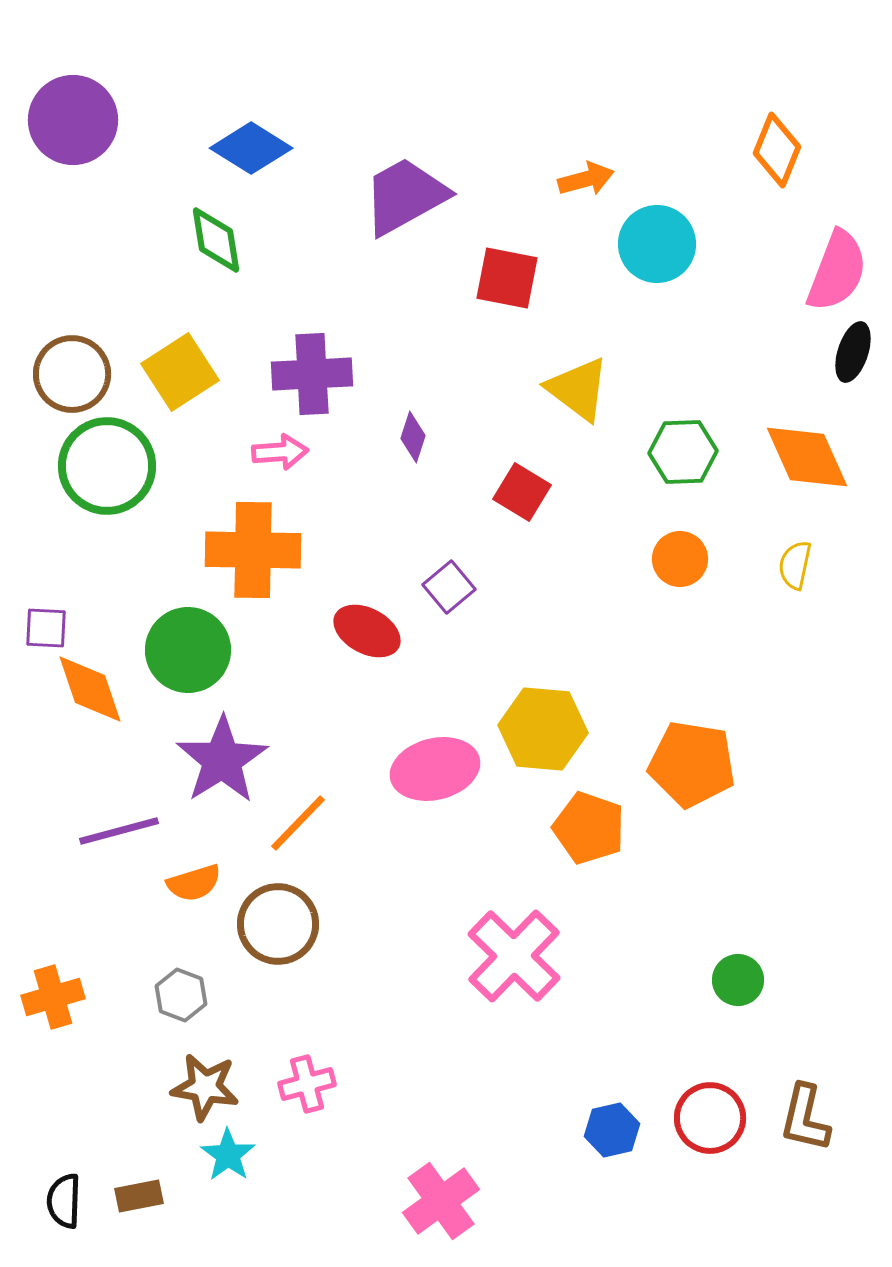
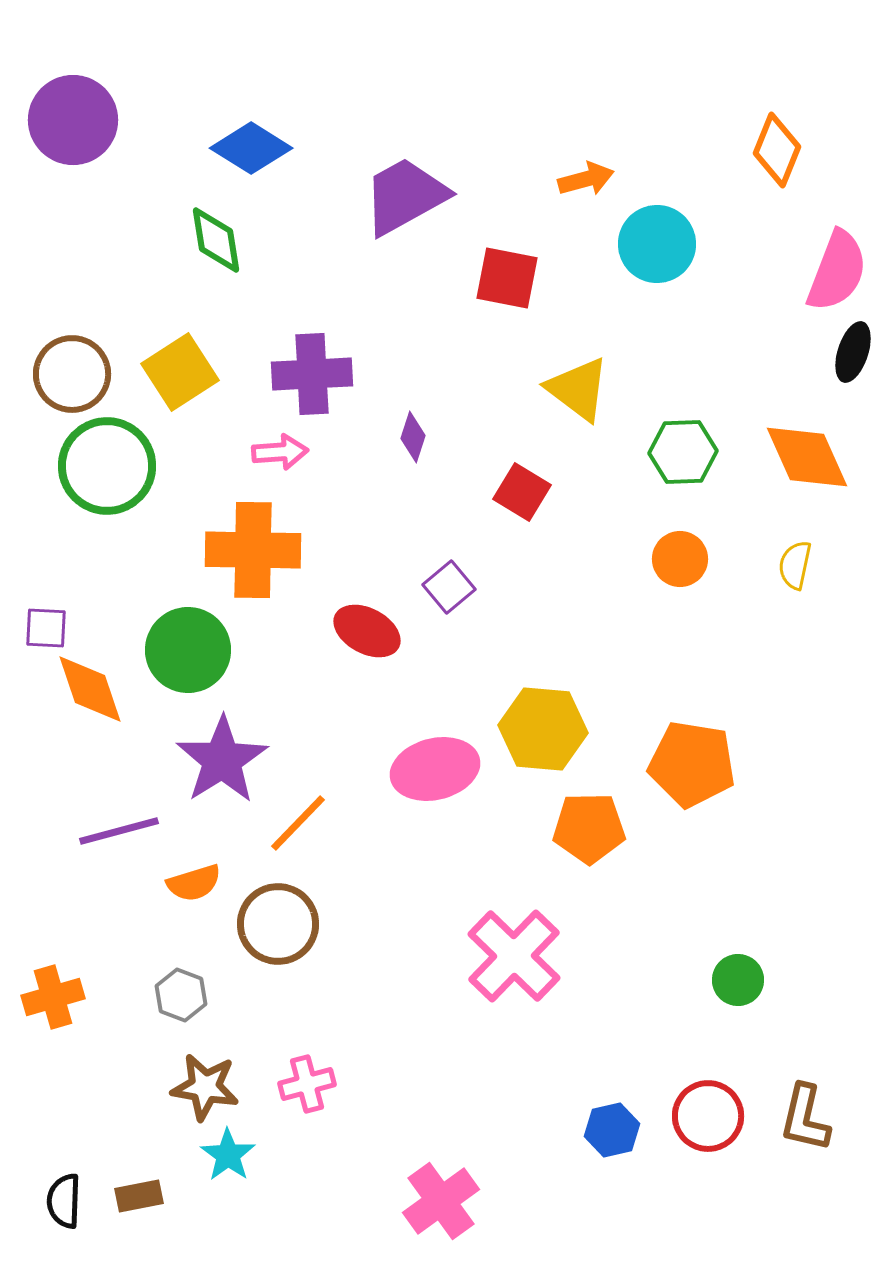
orange pentagon at (589, 828): rotated 20 degrees counterclockwise
red circle at (710, 1118): moved 2 px left, 2 px up
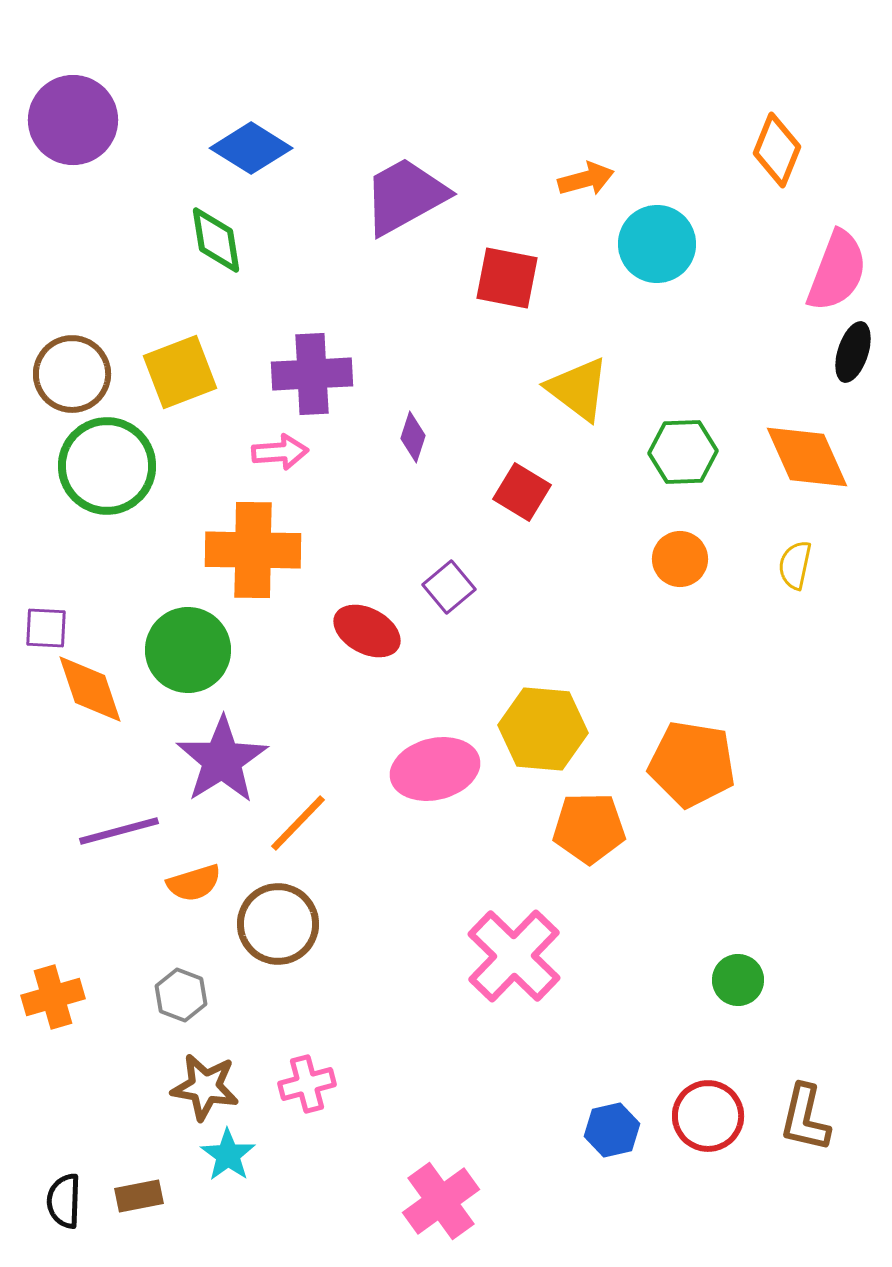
yellow square at (180, 372): rotated 12 degrees clockwise
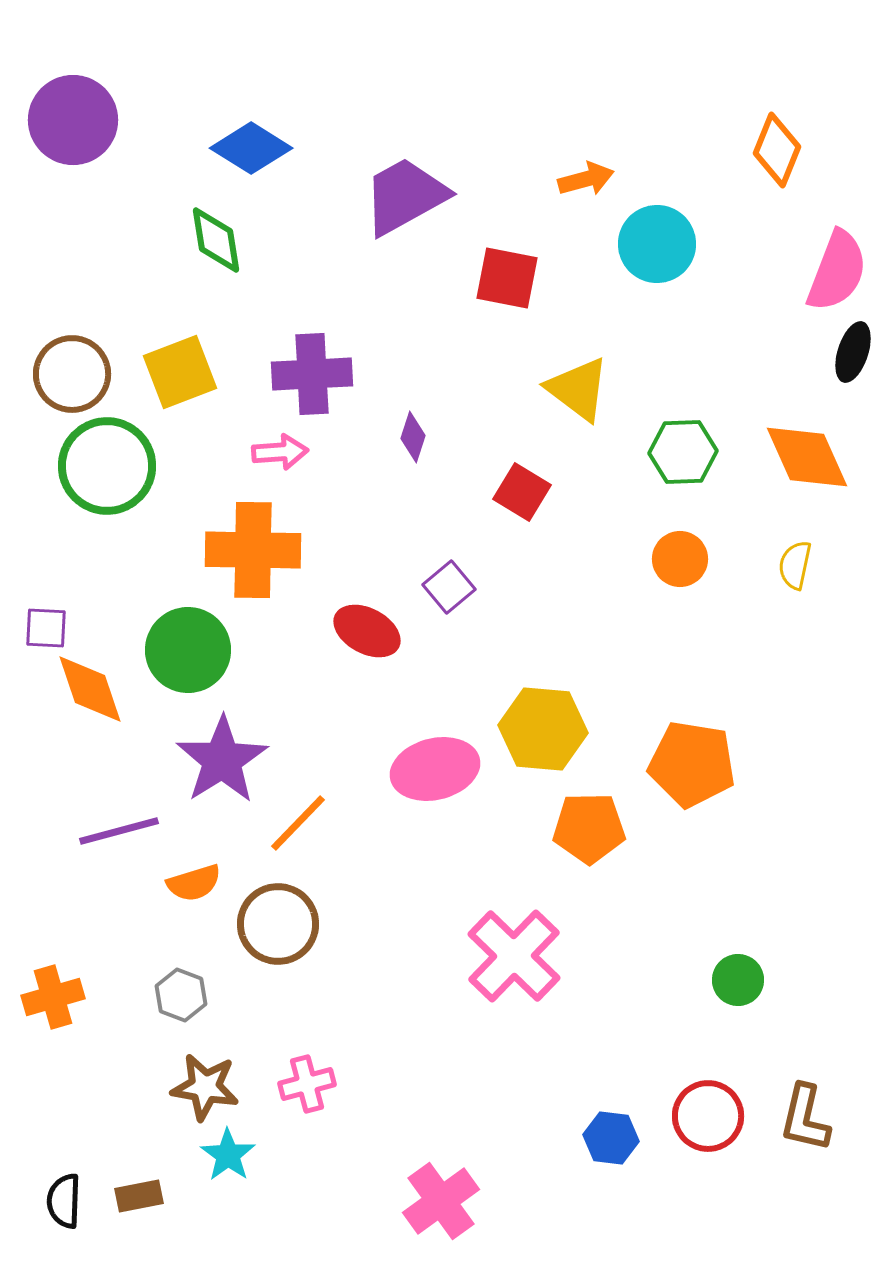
blue hexagon at (612, 1130): moved 1 px left, 8 px down; rotated 20 degrees clockwise
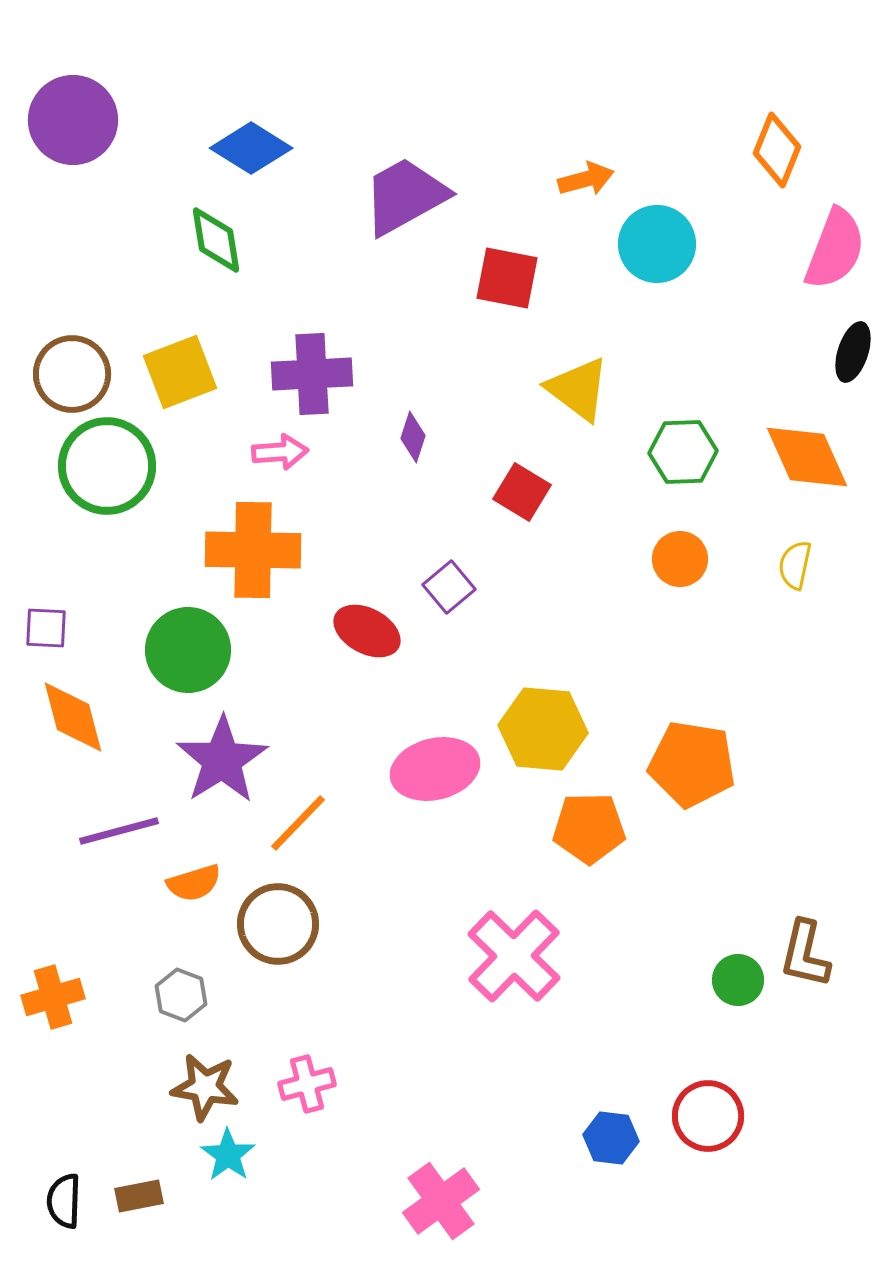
pink semicircle at (837, 271): moved 2 px left, 22 px up
orange diamond at (90, 689): moved 17 px left, 28 px down; rotated 4 degrees clockwise
brown L-shape at (805, 1118): moved 164 px up
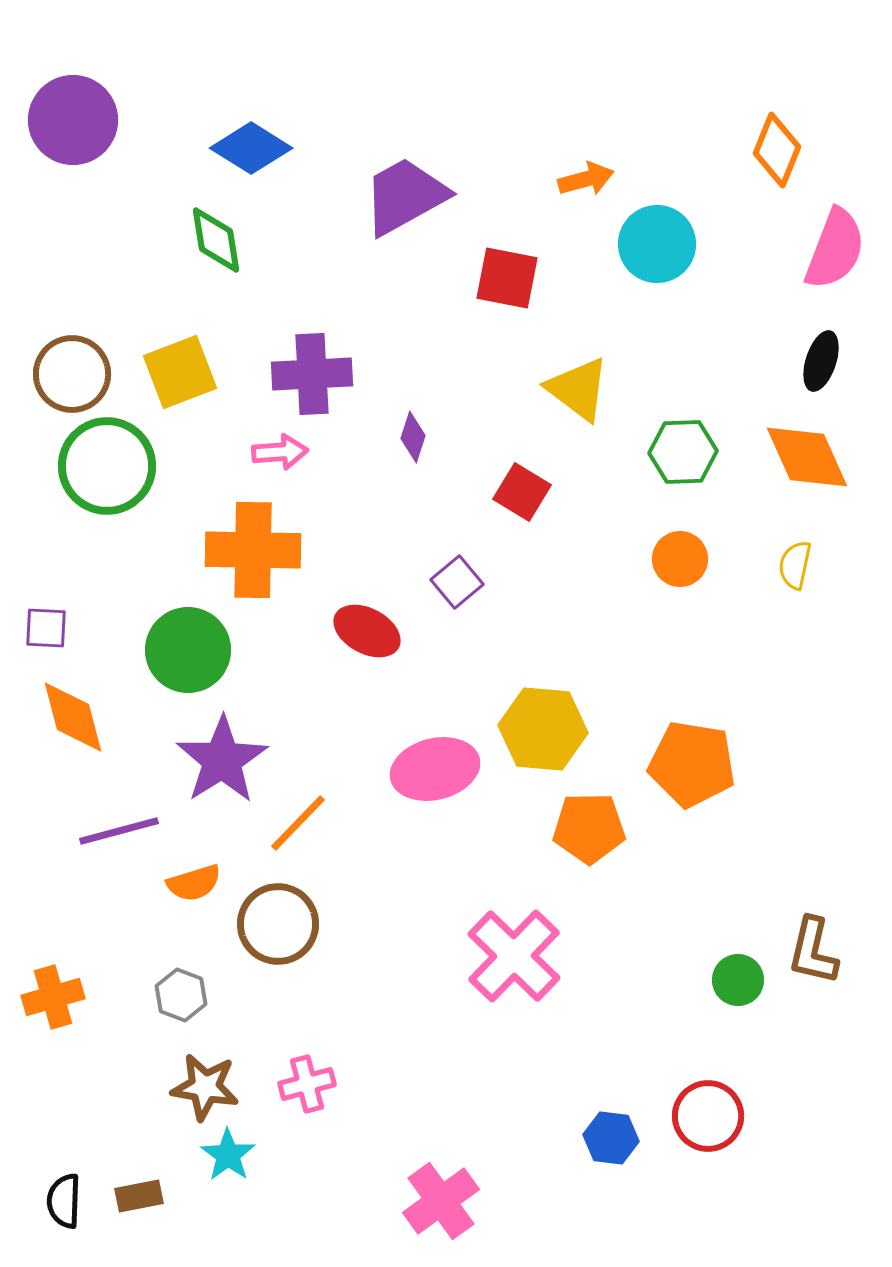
black ellipse at (853, 352): moved 32 px left, 9 px down
purple square at (449, 587): moved 8 px right, 5 px up
brown L-shape at (805, 954): moved 8 px right, 3 px up
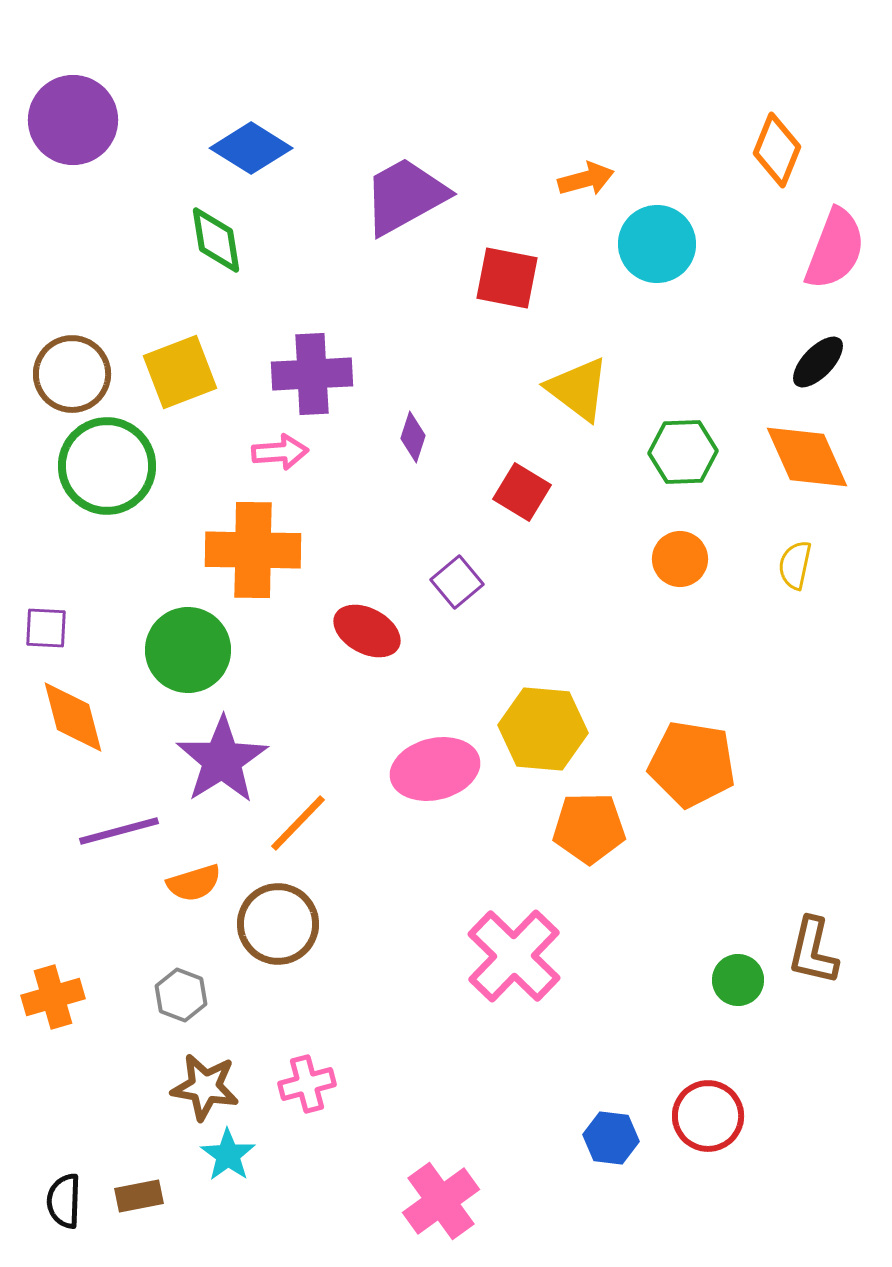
black ellipse at (821, 361): moved 3 px left, 1 px down; rotated 26 degrees clockwise
